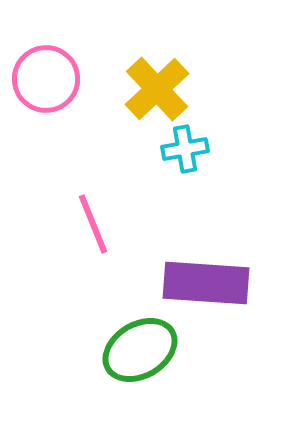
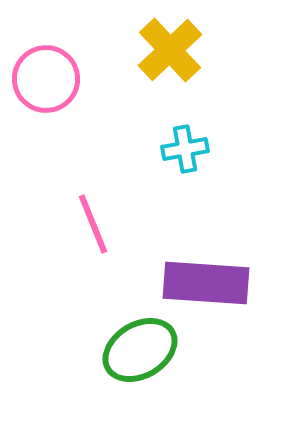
yellow cross: moved 13 px right, 39 px up
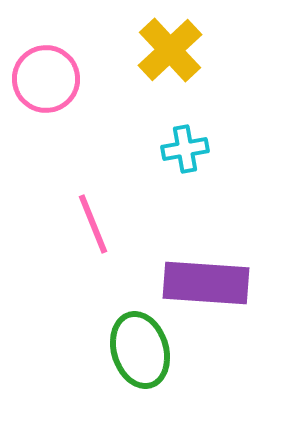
green ellipse: rotated 76 degrees counterclockwise
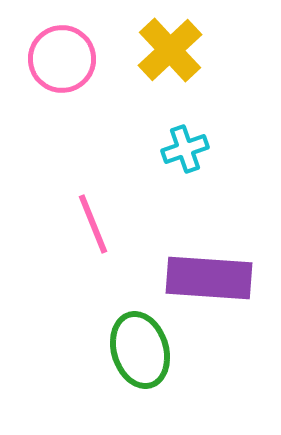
pink circle: moved 16 px right, 20 px up
cyan cross: rotated 9 degrees counterclockwise
purple rectangle: moved 3 px right, 5 px up
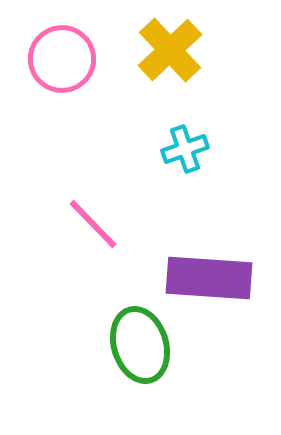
pink line: rotated 22 degrees counterclockwise
green ellipse: moved 5 px up
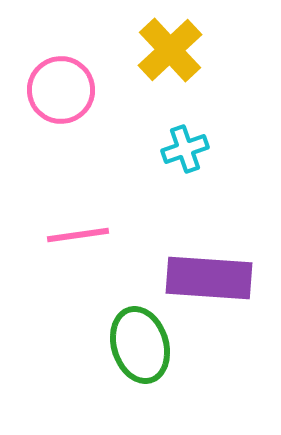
pink circle: moved 1 px left, 31 px down
pink line: moved 15 px left, 11 px down; rotated 54 degrees counterclockwise
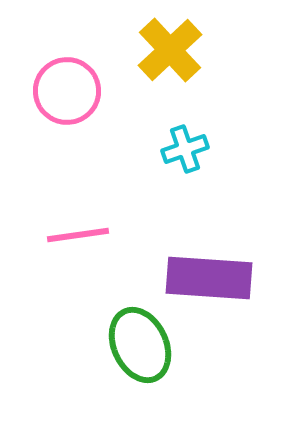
pink circle: moved 6 px right, 1 px down
green ellipse: rotated 8 degrees counterclockwise
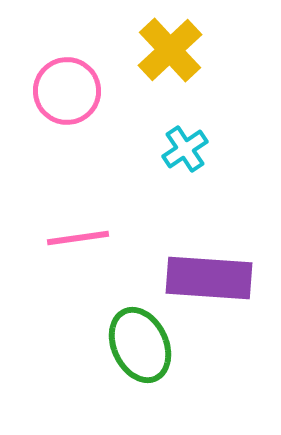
cyan cross: rotated 15 degrees counterclockwise
pink line: moved 3 px down
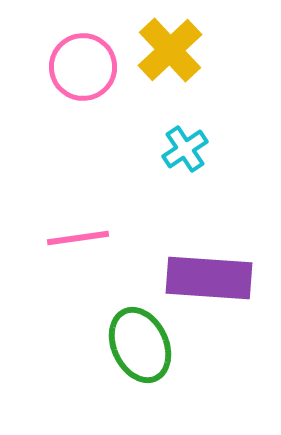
pink circle: moved 16 px right, 24 px up
